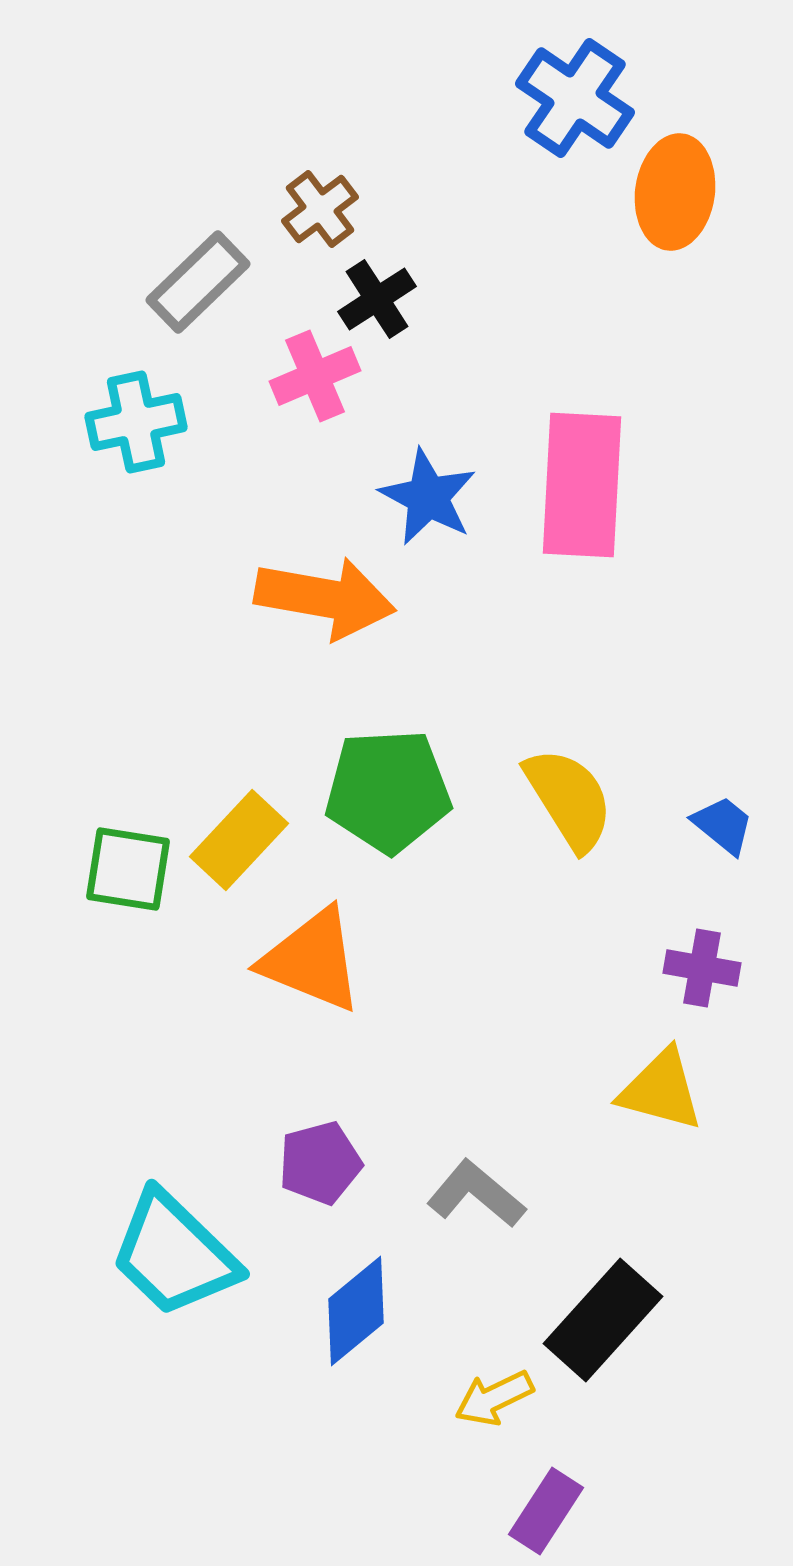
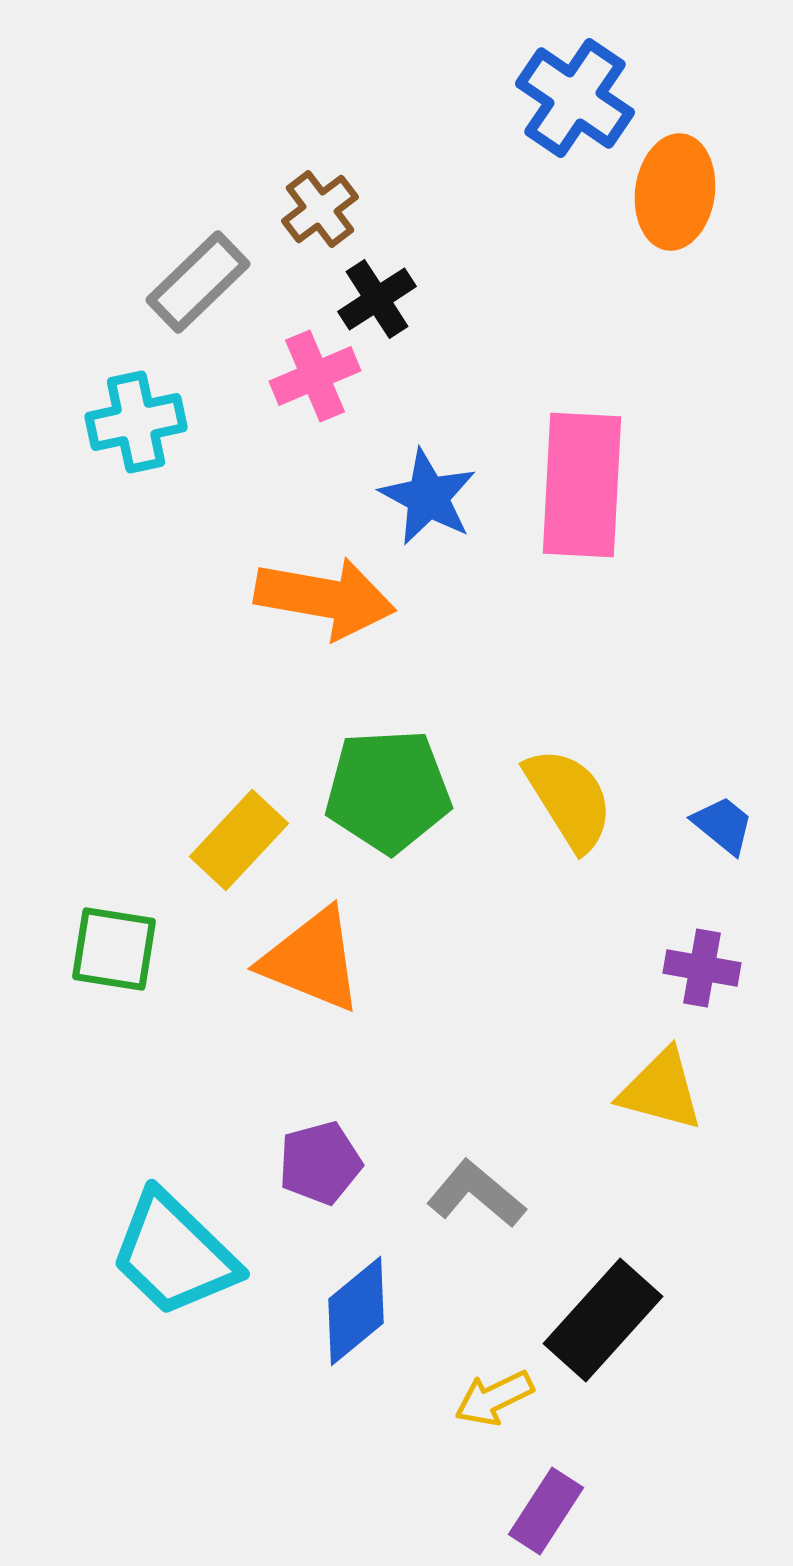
green square: moved 14 px left, 80 px down
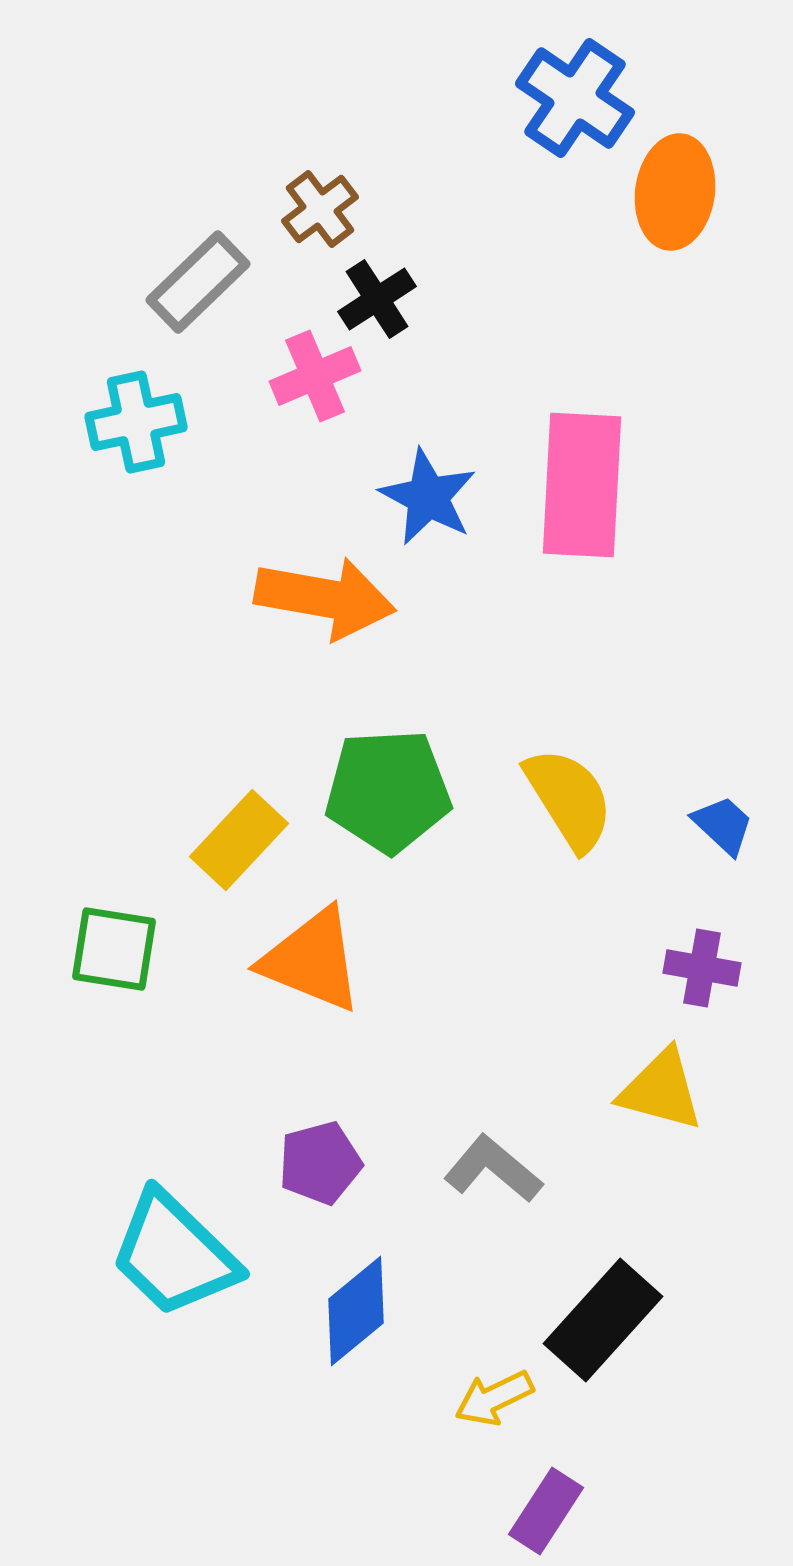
blue trapezoid: rotated 4 degrees clockwise
gray L-shape: moved 17 px right, 25 px up
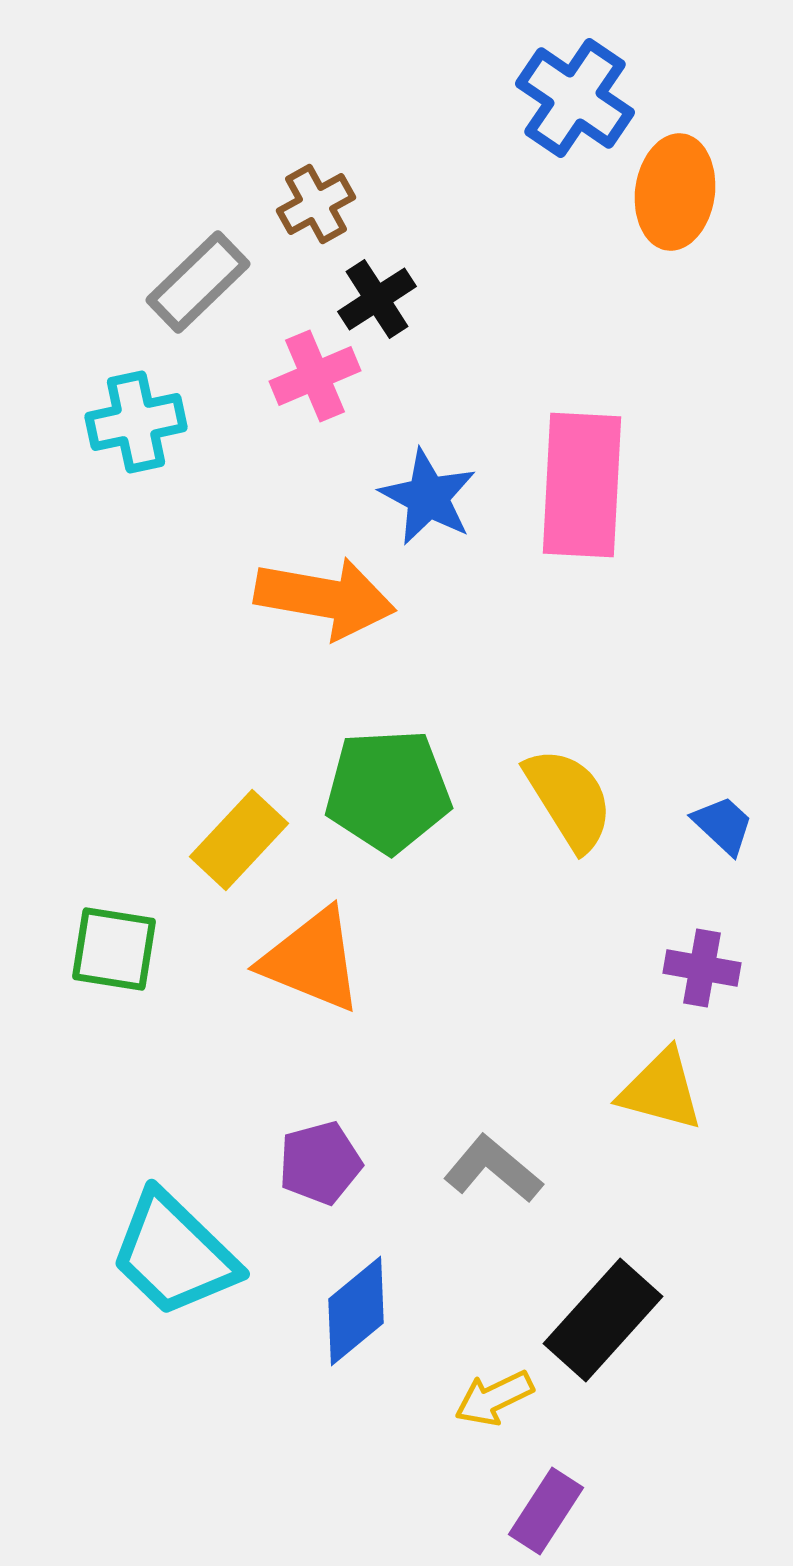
brown cross: moved 4 px left, 5 px up; rotated 8 degrees clockwise
